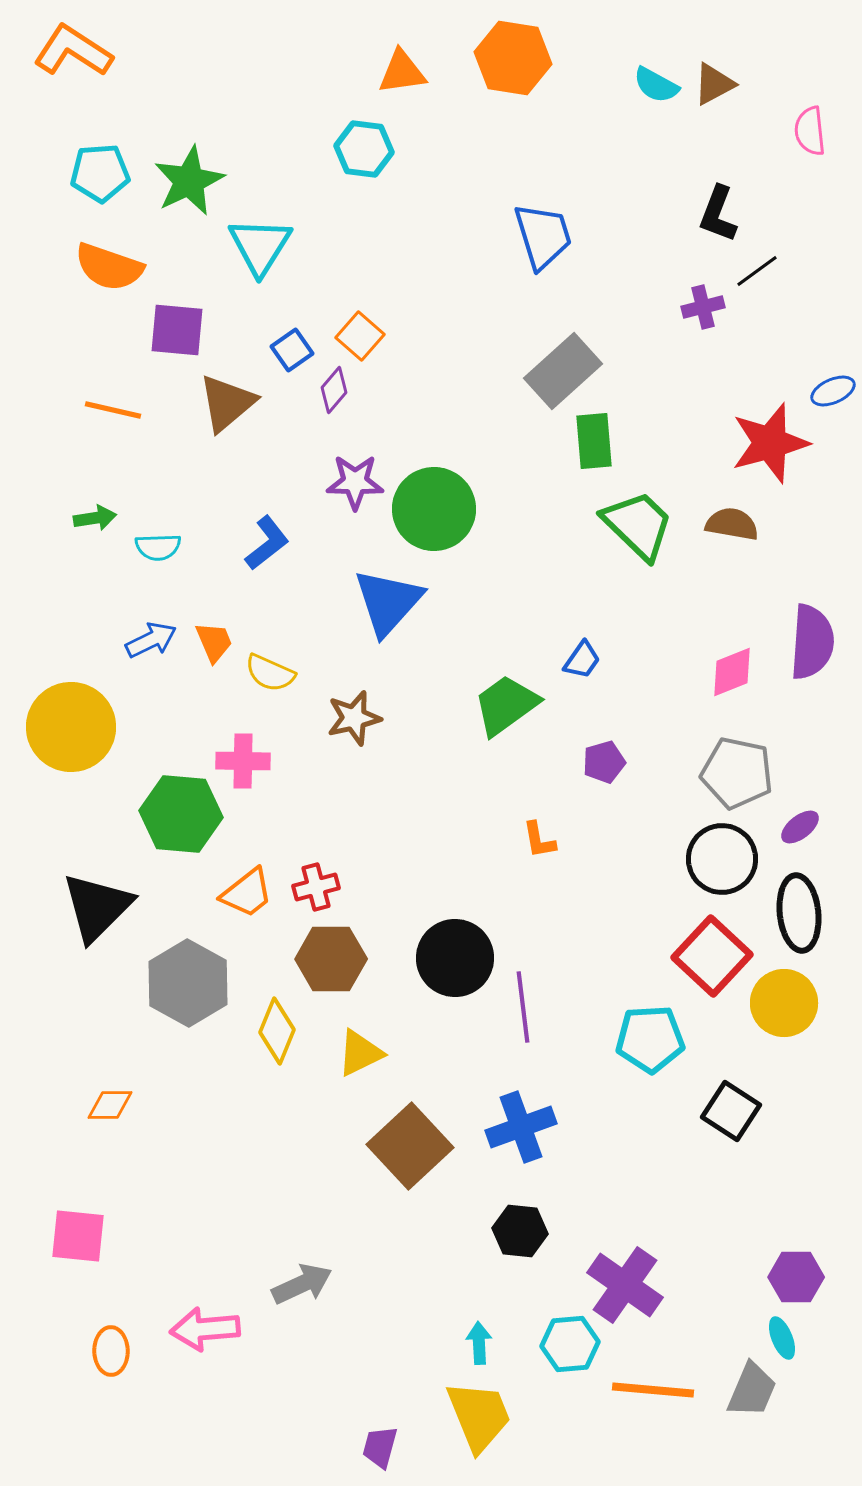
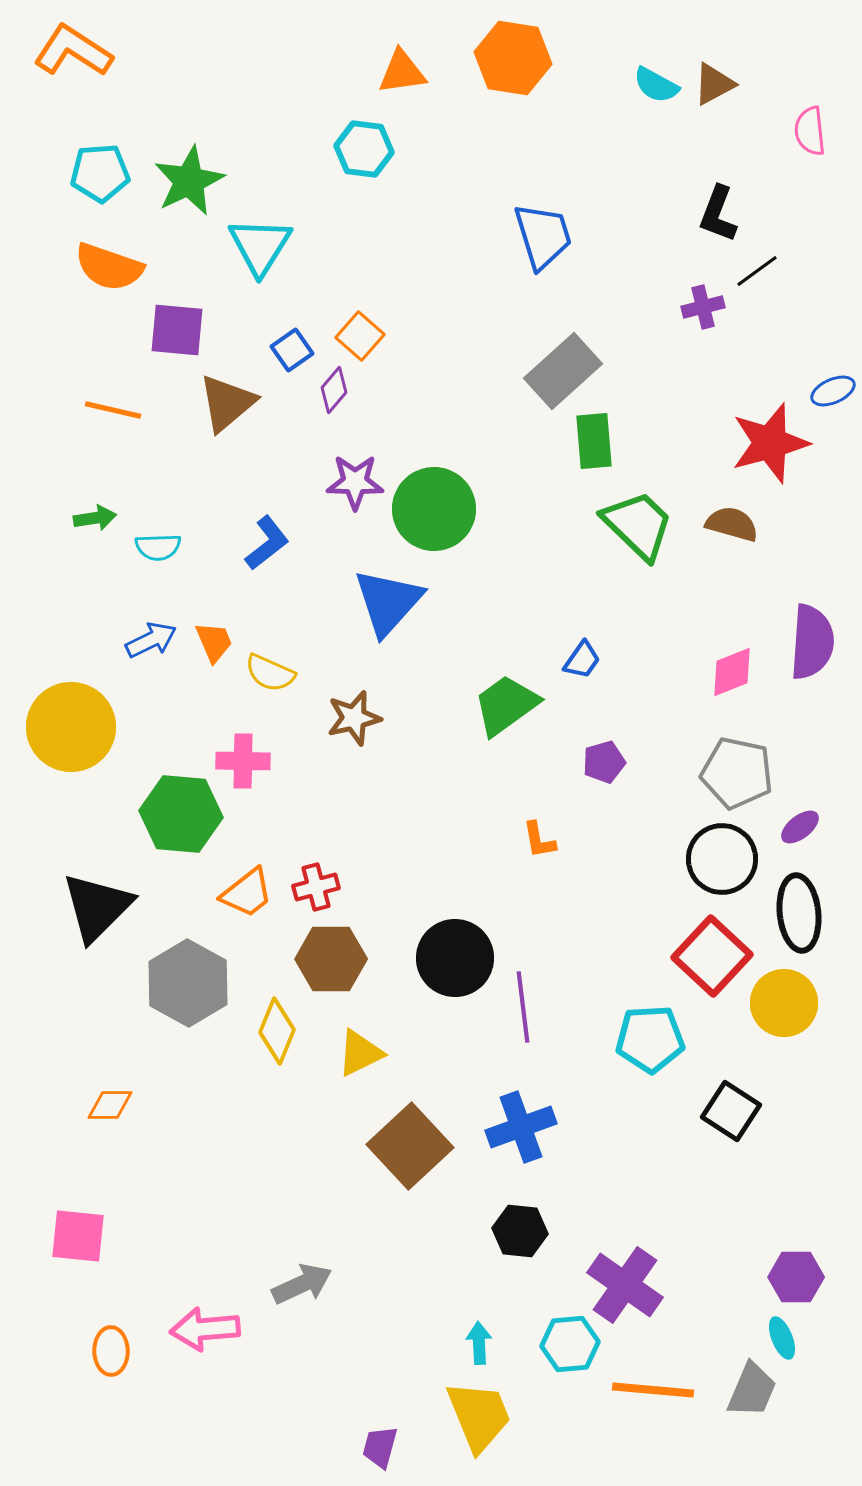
brown semicircle at (732, 524): rotated 6 degrees clockwise
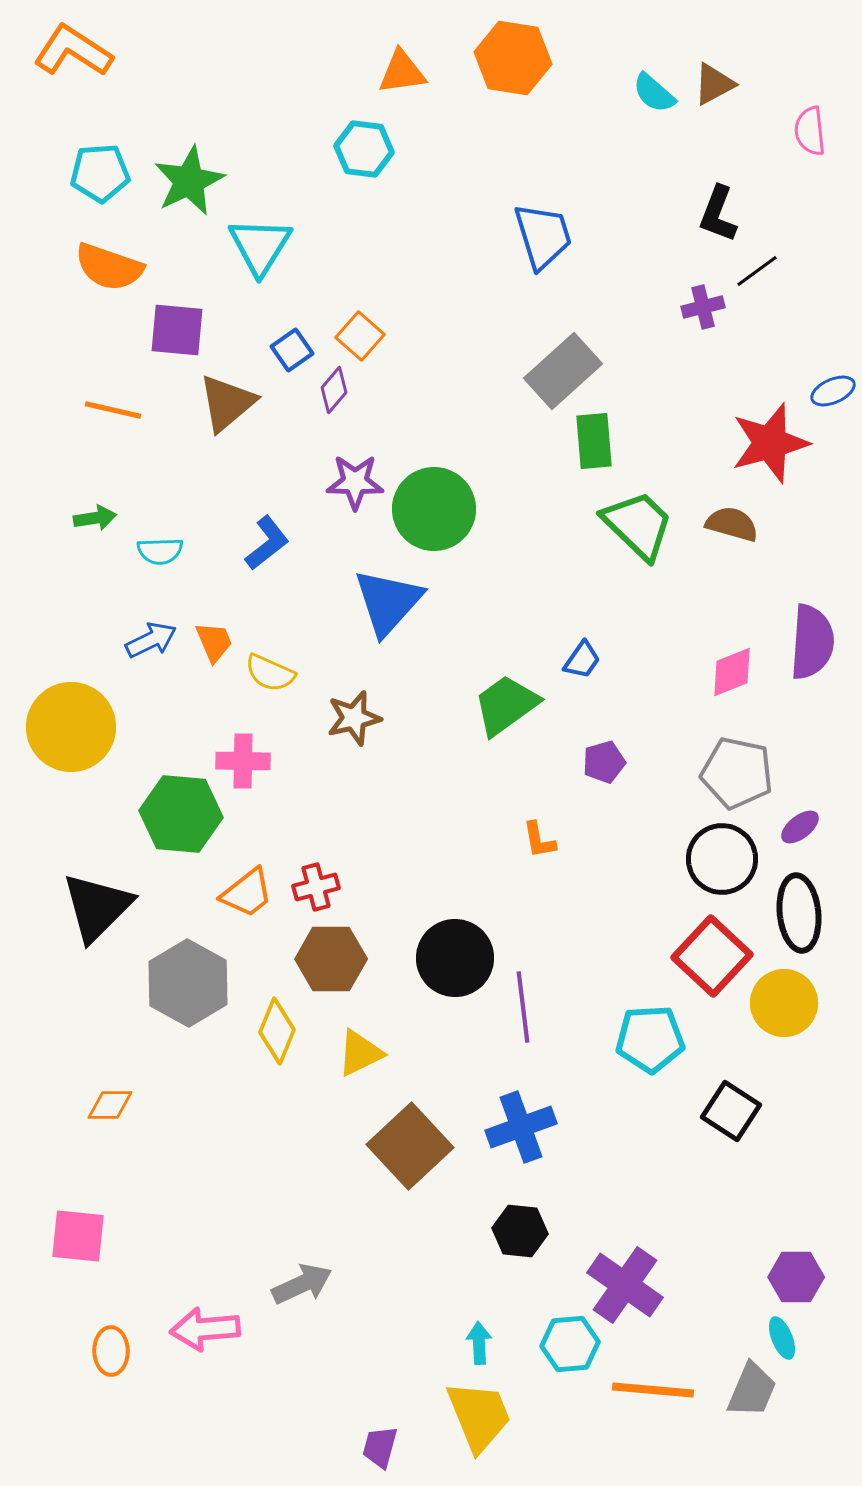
cyan semicircle at (656, 85): moved 2 px left, 8 px down; rotated 12 degrees clockwise
cyan semicircle at (158, 547): moved 2 px right, 4 px down
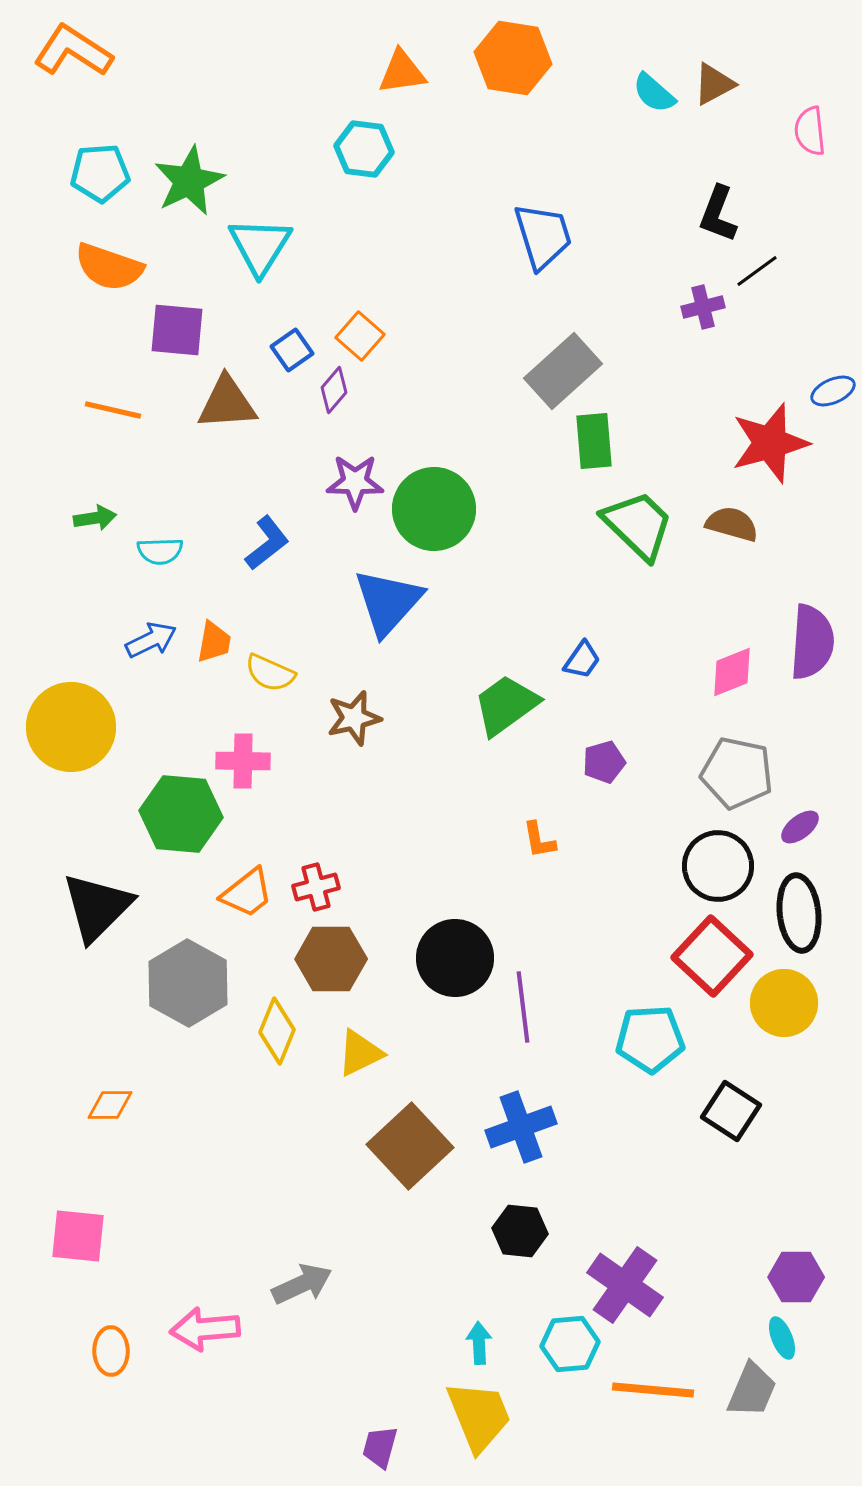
brown triangle at (227, 403): rotated 36 degrees clockwise
orange trapezoid at (214, 642): rotated 33 degrees clockwise
black circle at (722, 859): moved 4 px left, 7 px down
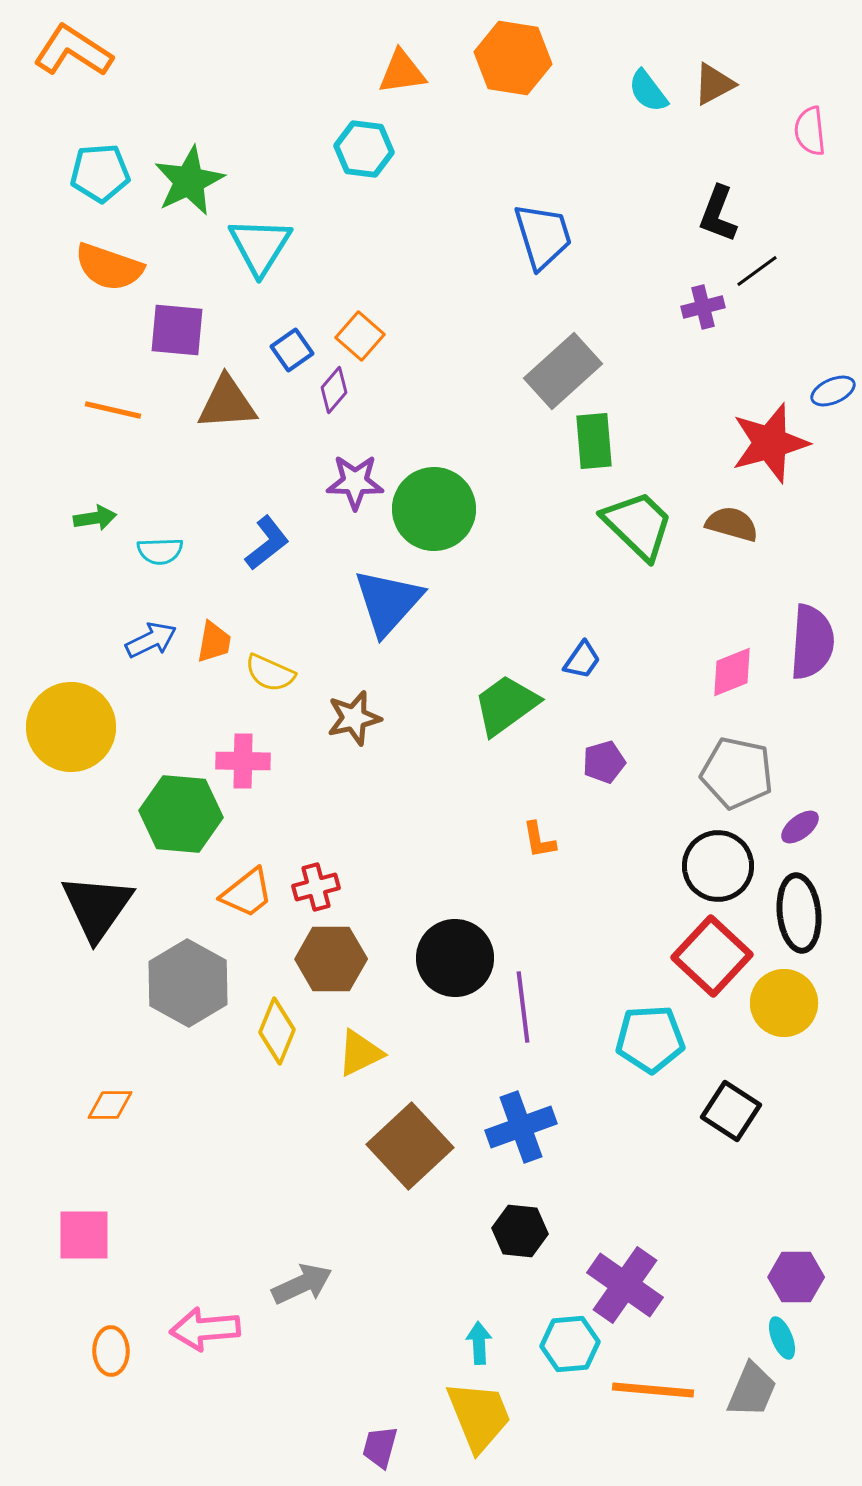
cyan semicircle at (654, 93): moved 6 px left, 2 px up; rotated 12 degrees clockwise
black triangle at (97, 907): rotated 10 degrees counterclockwise
pink square at (78, 1236): moved 6 px right, 1 px up; rotated 6 degrees counterclockwise
